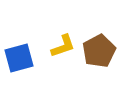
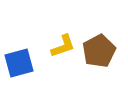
blue square: moved 5 px down
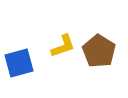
brown pentagon: rotated 12 degrees counterclockwise
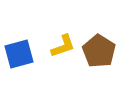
blue square: moved 9 px up
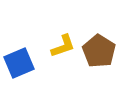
blue square: moved 9 px down; rotated 8 degrees counterclockwise
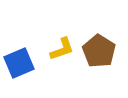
yellow L-shape: moved 1 px left, 3 px down
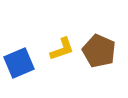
brown pentagon: rotated 8 degrees counterclockwise
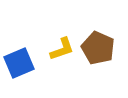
brown pentagon: moved 1 px left, 3 px up
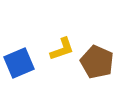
brown pentagon: moved 1 px left, 14 px down
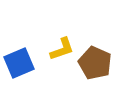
brown pentagon: moved 2 px left, 1 px down
